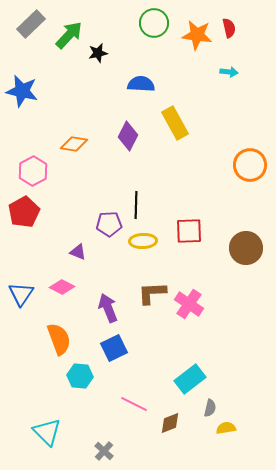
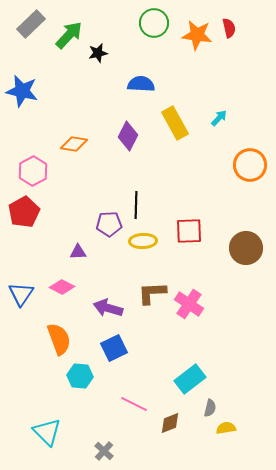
cyan arrow: moved 10 px left, 46 px down; rotated 54 degrees counterclockwise
purple triangle: rotated 24 degrees counterclockwise
purple arrow: rotated 52 degrees counterclockwise
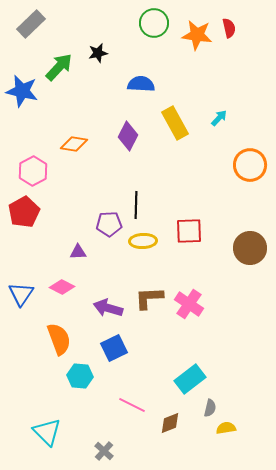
green arrow: moved 10 px left, 32 px down
brown circle: moved 4 px right
brown L-shape: moved 3 px left, 5 px down
pink line: moved 2 px left, 1 px down
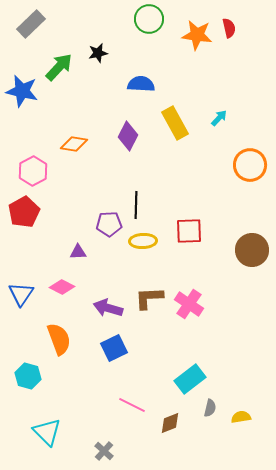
green circle: moved 5 px left, 4 px up
brown circle: moved 2 px right, 2 px down
cyan hexagon: moved 52 px left; rotated 10 degrees clockwise
yellow semicircle: moved 15 px right, 11 px up
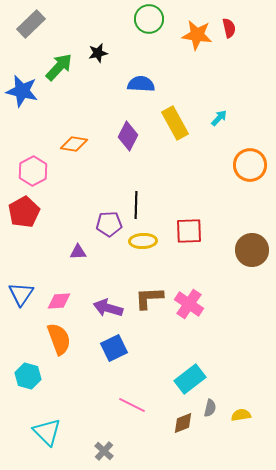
pink diamond: moved 3 px left, 14 px down; rotated 30 degrees counterclockwise
yellow semicircle: moved 2 px up
brown diamond: moved 13 px right
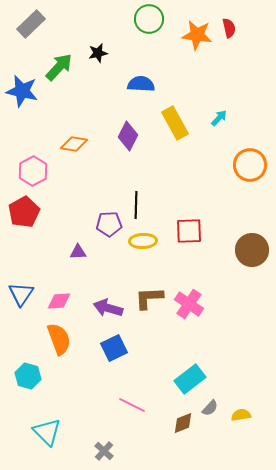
gray semicircle: rotated 30 degrees clockwise
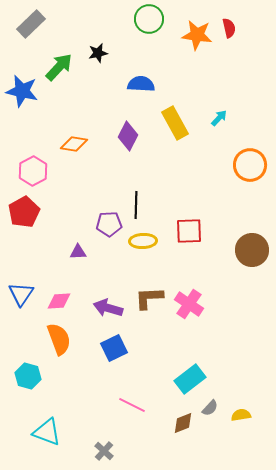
cyan triangle: rotated 24 degrees counterclockwise
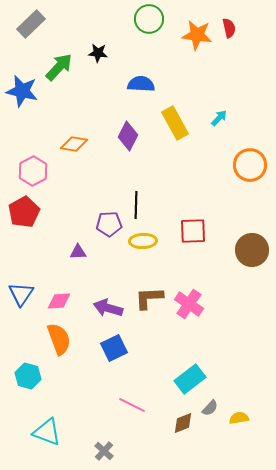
black star: rotated 18 degrees clockwise
red square: moved 4 px right
yellow semicircle: moved 2 px left, 3 px down
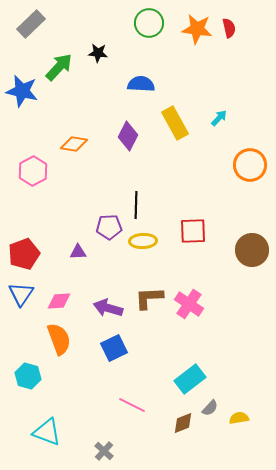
green circle: moved 4 px down
orange star: moved 6 px up
red pentagon: moved 42 px down; rotated 8 degrees clockwise
purple pentagon: moved 3 px down
